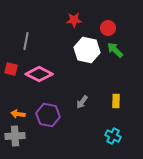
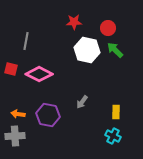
red star: moved 2 px down
yellow rectangle: moved 11 px down
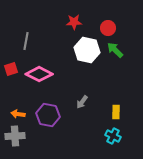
red square: rotated 32 degrees counterclockwise
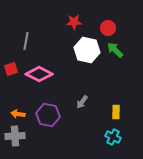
cyan cross: moved 1 px down
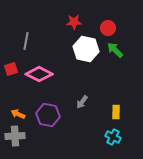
white hexagon: moved 1 px left, 1 px up
orange arrow: rotated 16 degrees clockwise
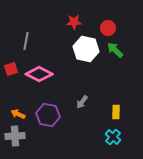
cyan cross: rotated 14 degrees clockwise
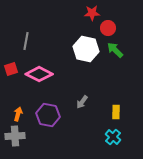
red star: moved 18 px right, 9 px up
orange arrow: rotated 80 degrees clockwise
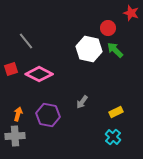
red star: moved 39 px right; rotated 21 degrees clockwise
gray line: rotated 48 degrees counterclockwise
white hexagon: moved 3 px right
yellow rectangle: rotated 64 degrees clockwise
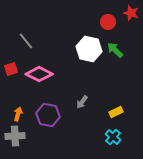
red circle: moved 6 px up
